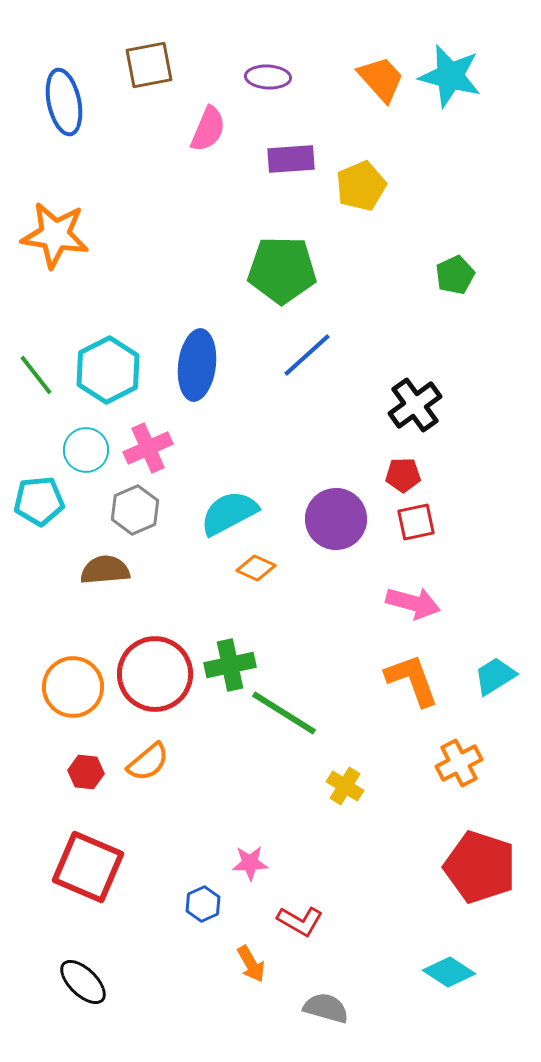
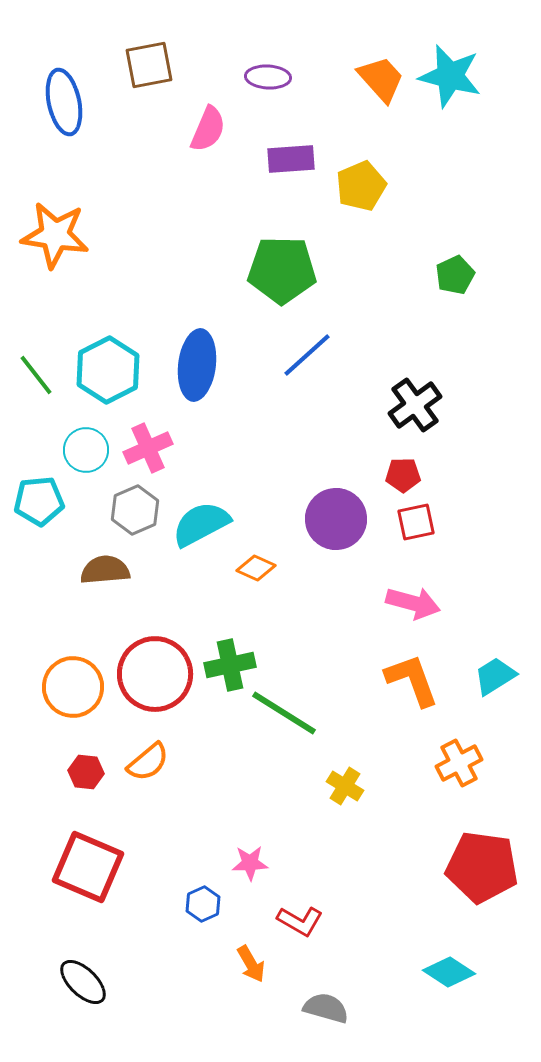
cyan semicircle at (229, 513): moved 28 px left, 11 px down
red pentagon at (480, 867): moved 2 px right; rotated 10 degrees counterclockwise
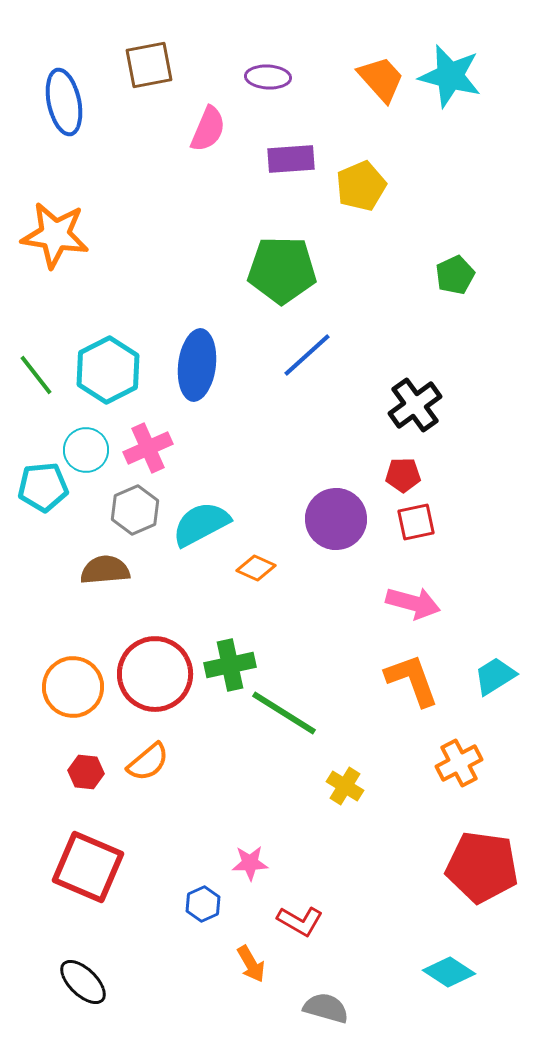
cyan pentagon at (39, 501): moved 4 px right, 14 px up
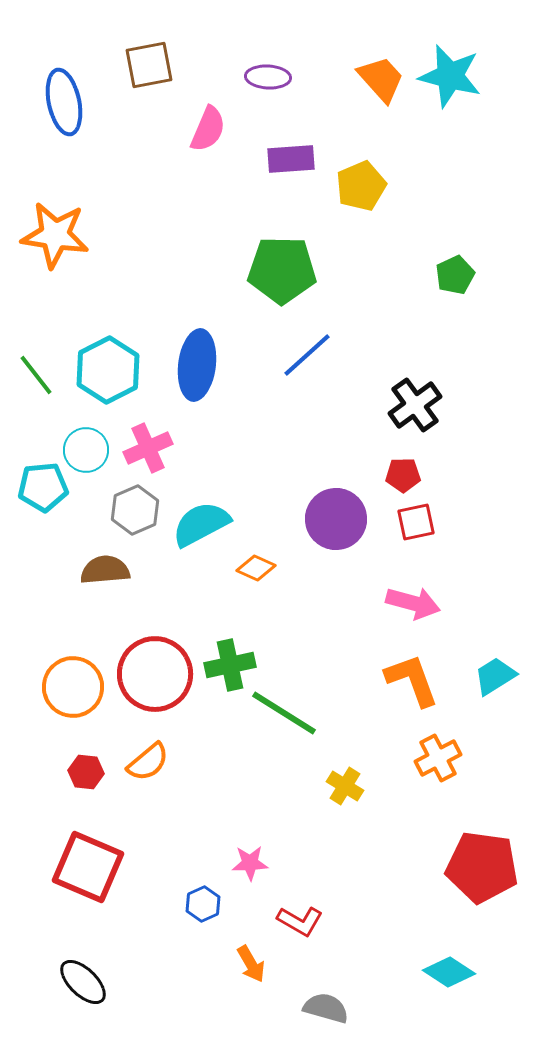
orange cross at (459, 763): moved 21 px left, 5 px up
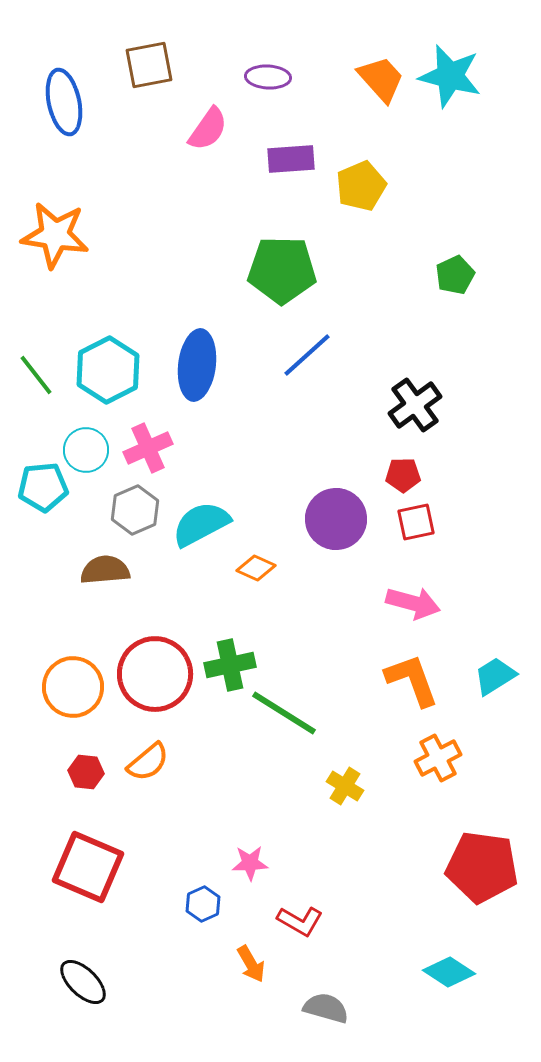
pink semicircle at (208, 129): rotated 12 degrees clockwise
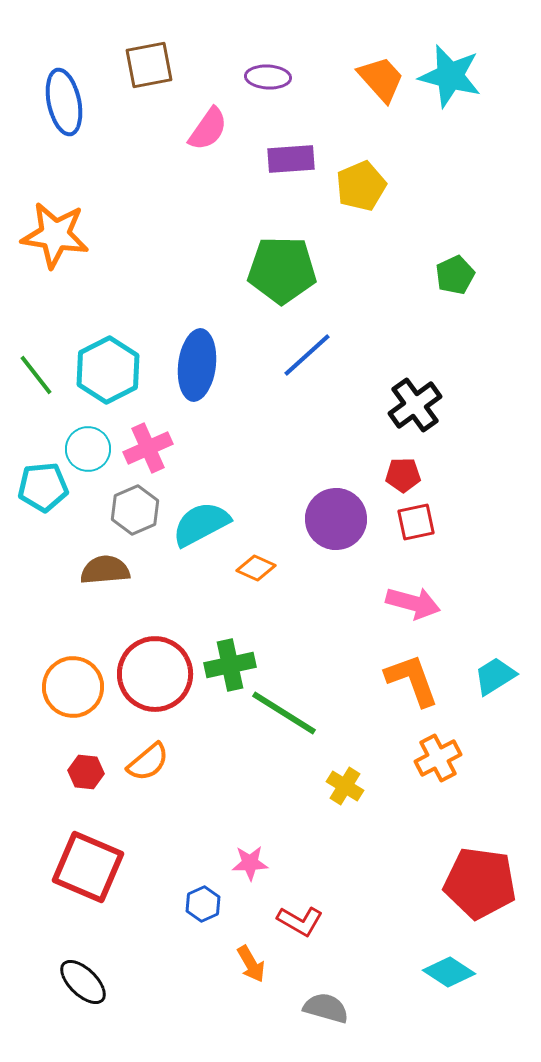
cyan circle at (86, 450): moved 2 px right, 1 px up
red pentagon at (482, 867): moved 2 px left, 16 px down
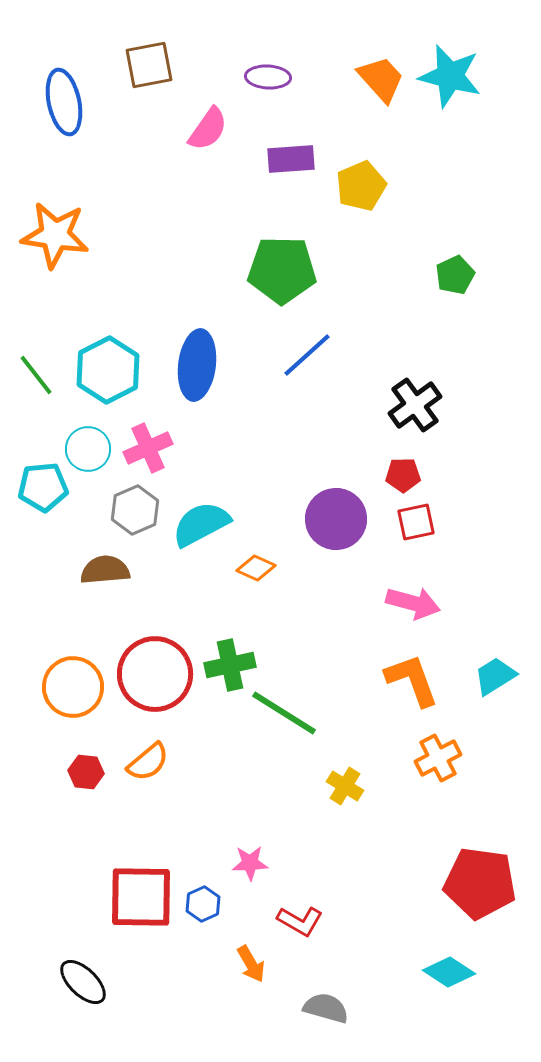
red square at (88, 867): moved 53 px right, 30 px down; rotated 22 degrees counterclockwise
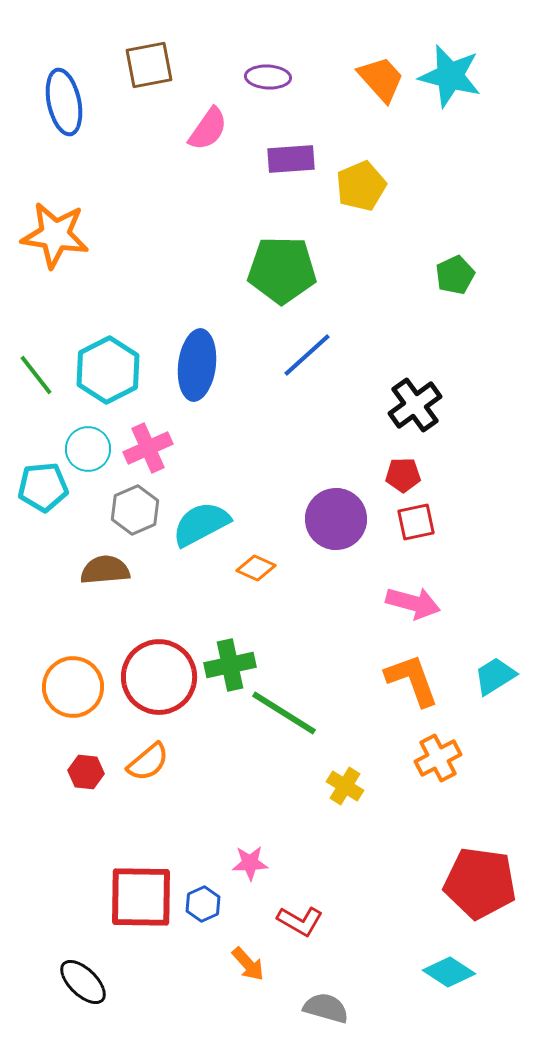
red circle at (155, 674): moved 4 px right, 3 px down
orange arrow at (251, 964): moved 3 px left; rotated 12 degrees counterclockwise
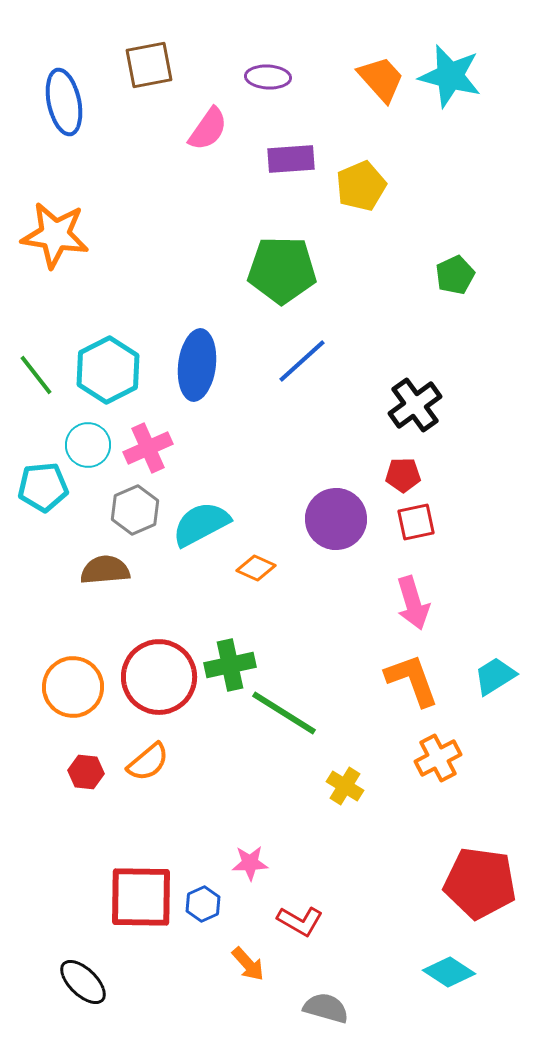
blue line at (307, 355): moved 5 px left, 6 px down
cyan circle at (88, 449): moved 4 px up
pink arrow at (413, 603): rotated 58 degrees clockwise
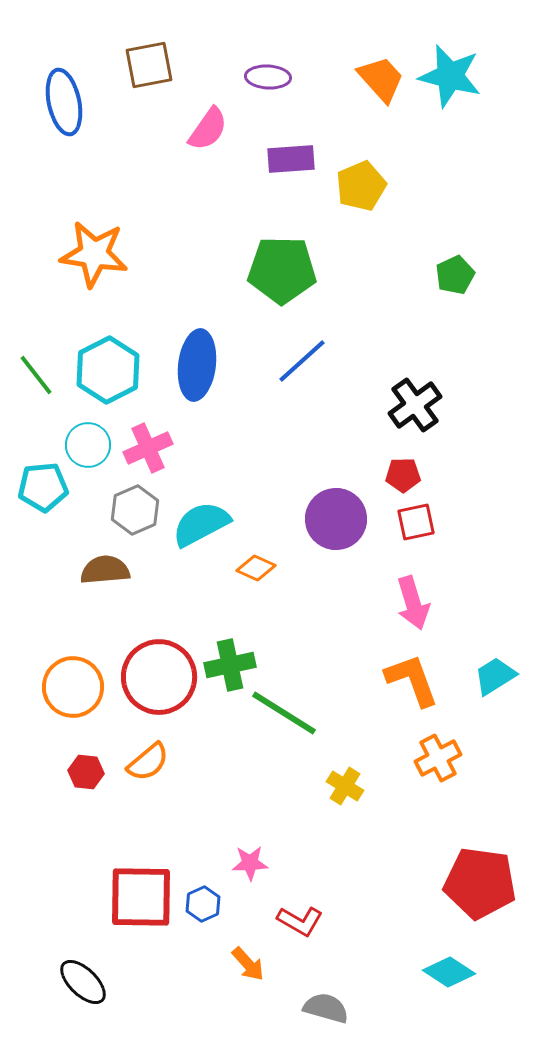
orange star at (55, 235): moved 39 px right, 19 px down
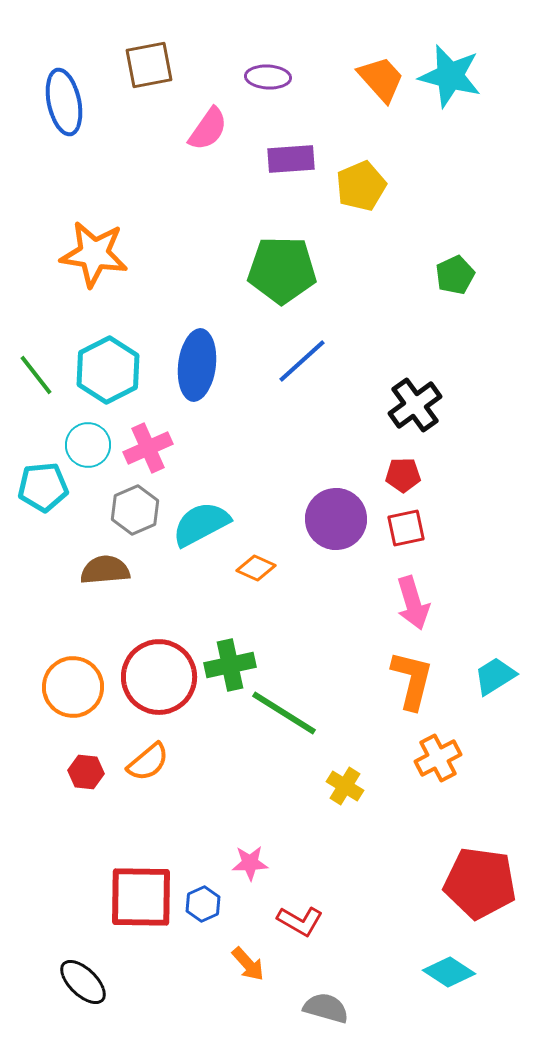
red square at (416, 522): moved 10 px left, 6 px down
orange L-shape at (412, 680): rotated 34 degrees clockwise
